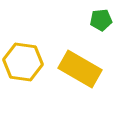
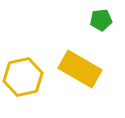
yellow hexagon: moved 15 px down; rotated 21 degrees counterclockwise
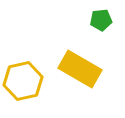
yellow hexagon: moved 4 px down
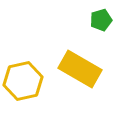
green pentagon: rotated 10 degrees counterclockwise
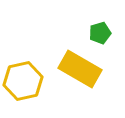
green pentagon: moved 1 px left, 13 px down
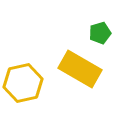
yellow hexagon: moved 2 px down
